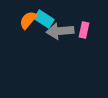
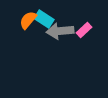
pink rectangle: rotated 35 degrees clockwise
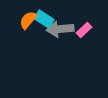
gray arrow: moved 2 px up
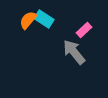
gray arrow: moved 14 px right, 23 px down; rotated 56 degrees clockwise
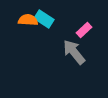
orange semicircle: rotated 54 degrees clockwise
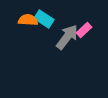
gray arrow: moved 7 px left, 15 px up; rotated 76 degrees clockwise
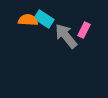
pink rectangle: rotated 21 degrees counterclockwise
gray arrow: moved 1 px left, 1 px up; rotated 76 degrees counterclockwise
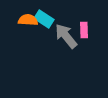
pink rectangle: rotated 28 degrees counterclockwise
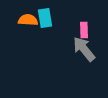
cyan rectangle: moved 1 px right, 1 px up; rotated 48 degrees clockwise
gray arrow: moved 18 px right, 13 px down
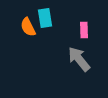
orange semicircle: moved 7 px down; rotated 120 degrees counterclockwise
gray arrow: moved 5 px left, 10 px down
